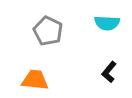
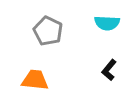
black L-shape: moved 2 px up
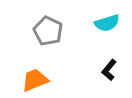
cyan semicircle: rotated 20 degrees counterclockwise
orange trapezoid: rotated 28 degrees counterclockwise
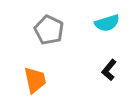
gray pentagon: moved 1 px right, 1 px up
orange trapezoid: rotated 100 degrees clockwise
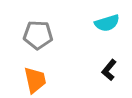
gray pentagon: moved 11 px left, 5 px down; rotated 24 degrees counterclockwise
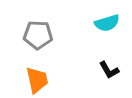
black L-shape: rotated 70 degrees counterclockwise
orange trapezoid: moved 2 px right
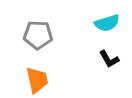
black L-shape: moved 11 px up
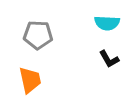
cyan semicircle: rotated 20 degrees clockwise
orange trapezoid: moved 7 px left
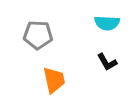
black L-shape: moved 2 px left, 3 px down
orange trapezoid: moved 24 px right
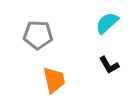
cyan semicircle: rotated 135 degrees clockwise
black L-shape: moved 2 px right, 3 px down
